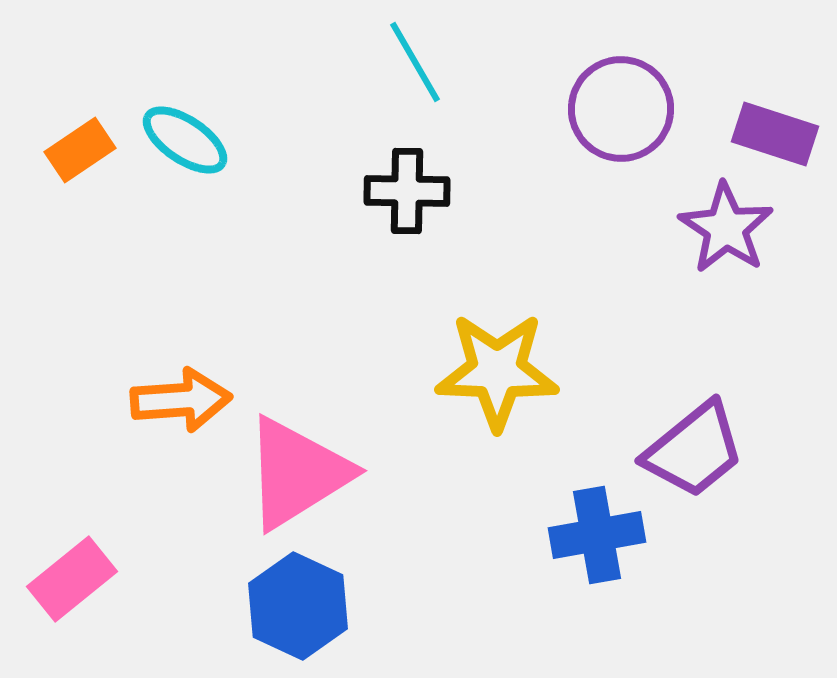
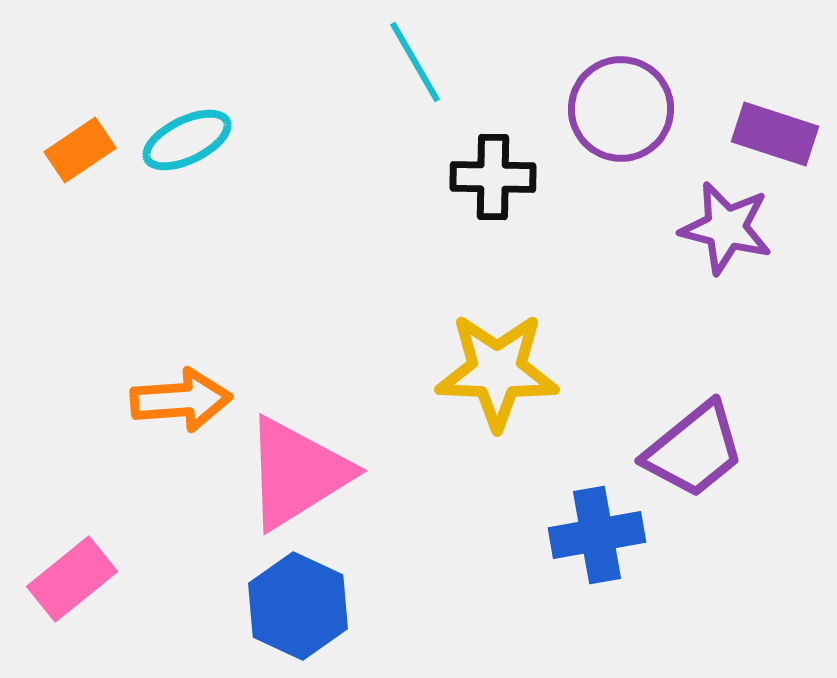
cyan ellipse: moved 2 px right; rotated 60 degrees counterclockwise
black cross: moved 86 px right, 14 px up
purple star: rotated 20 degrees counterclockwise
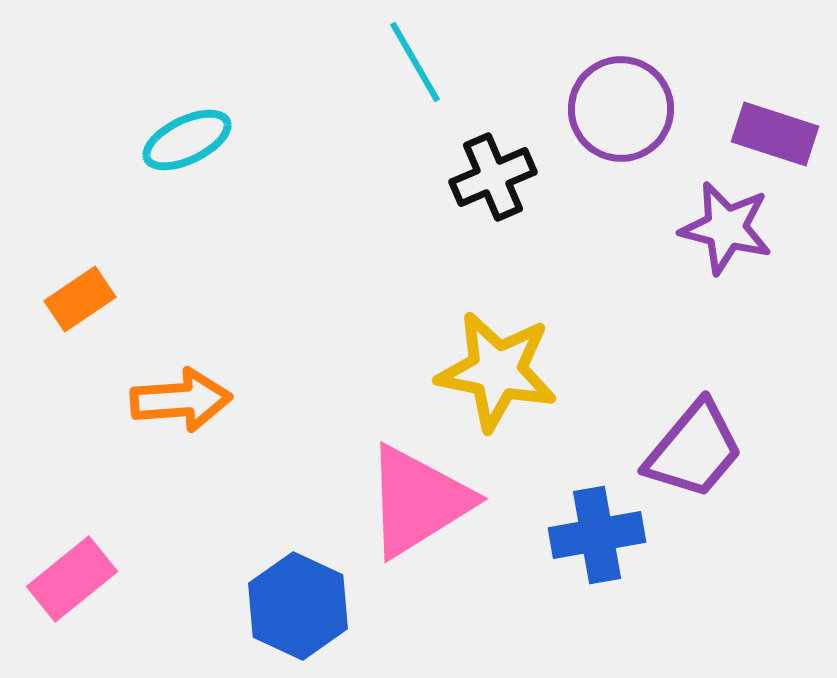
orange rectangle: moved 149 px down
black cross: rotated 24 degrees counterclockwise
yellow star: rotated 9 degrees clockwise
purple trapezoid: rotated 11 degrees counterclockwise
pink triangle: moved 121 px right, 28 px down
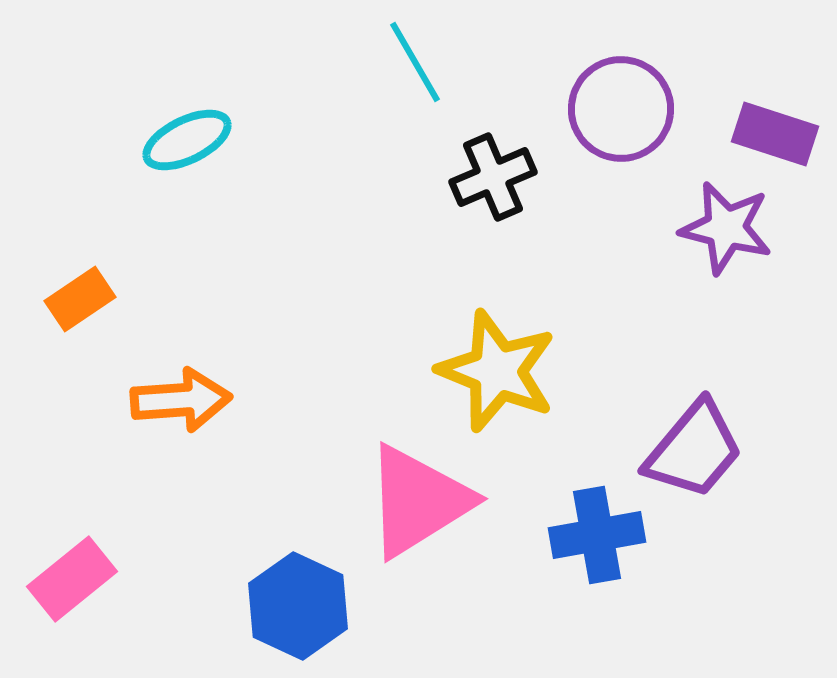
yellow star: rotated 11 degrees clockwise
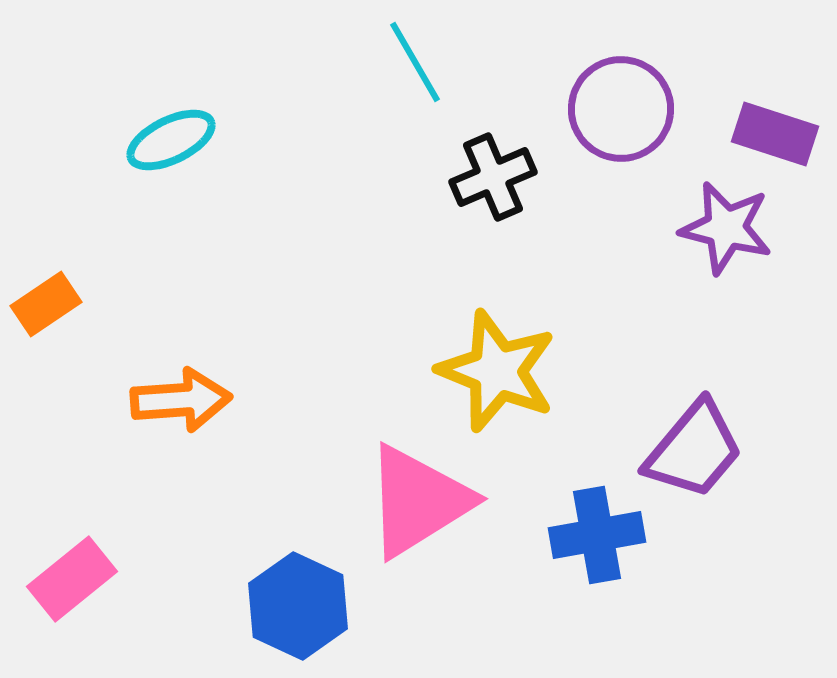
cyan ellipse: moved 16 px left
orange rectangle: moved 34 px left, 5 px down
